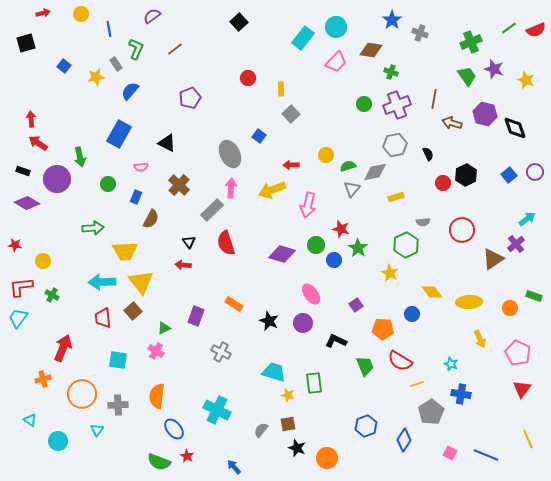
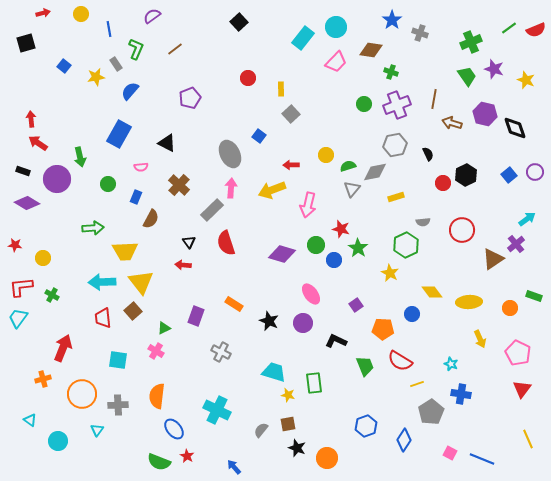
yellow circle at (43, 261): moved 3 px up
blue line at (486, 455): moved 4 px left, 4 px down
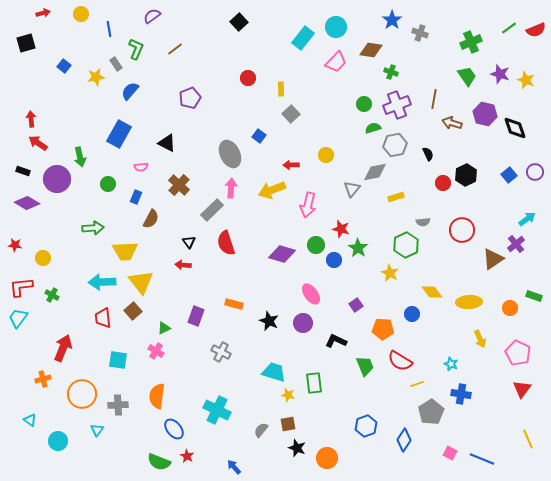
purple star at (494, 69): moved 6 px right, 5 px down
green semicircle at (348, 166): moved 25 px right, 38 px up
orange rectangle at (234, 304): rotated 18 degrees counterclockwise
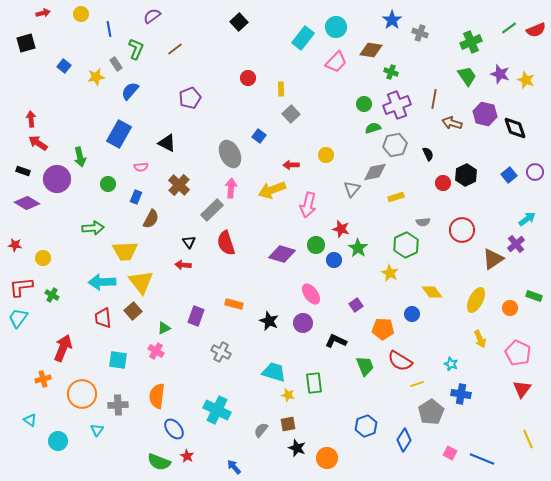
yellow ellipse at (469, 302): moved 7 px right, 2 px up; rotated 60 degrees counterclockwise
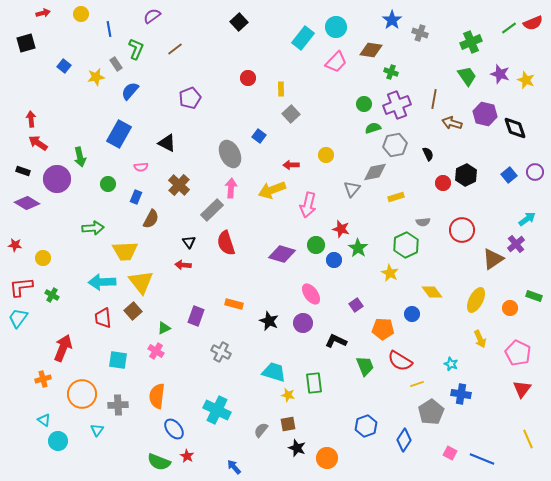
red semicircle at (536, 30): moved 3 px left, 7 px up
cyan triangle at (30, 420): moved 14 px right
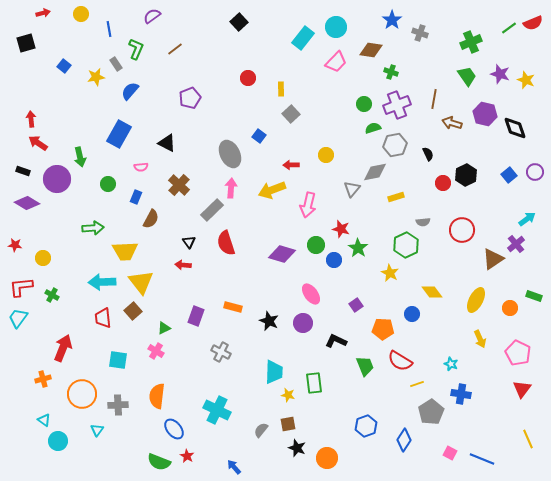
orange rectangle at (234, 304): moved 1 px left, 3 px down
cyan trapezoid at (274, 372): rotated 75 degrees clockwise
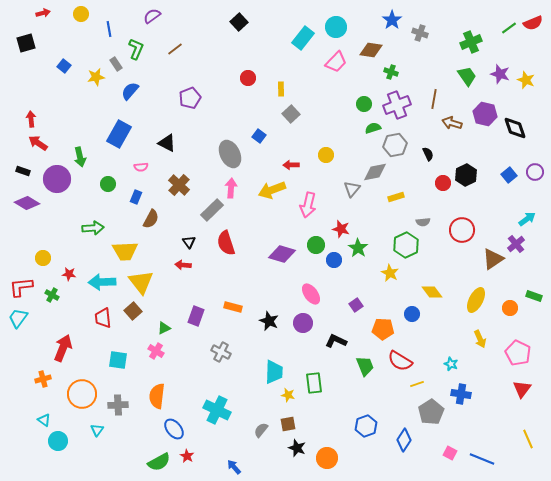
red star at (15, 245): moved 54 px right, 29 px down
green semicircle at (159, 462): rotated 50 degrees counterclockwise
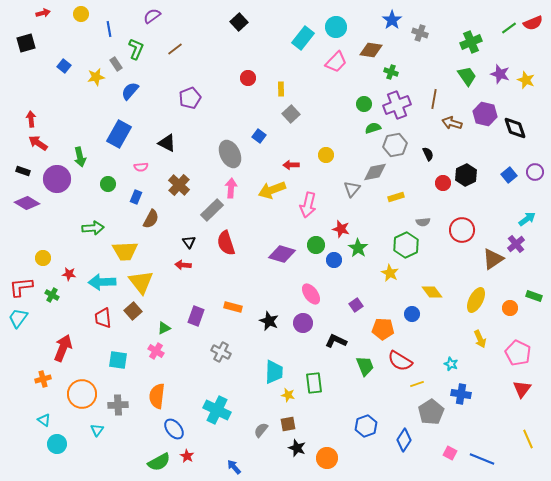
cyan circle at (58, 441): moved 1 px left, 3 px down
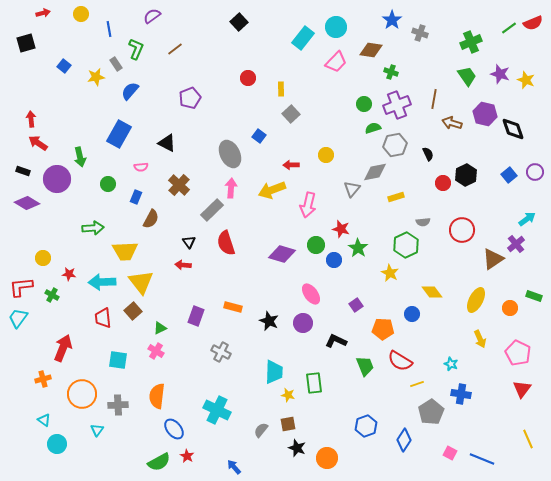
black diamond at (515, 128): moved 2 px left, 1 px down
green triangle at (164, 328): moved 4 px left
